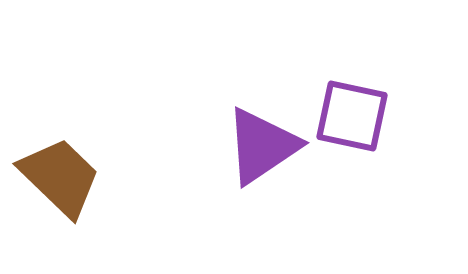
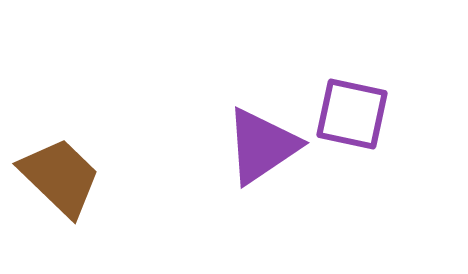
purple square: moved 2 px up
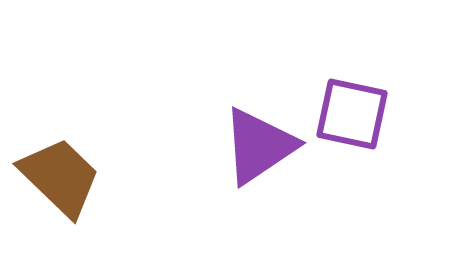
purple triangle: moved 3 px left
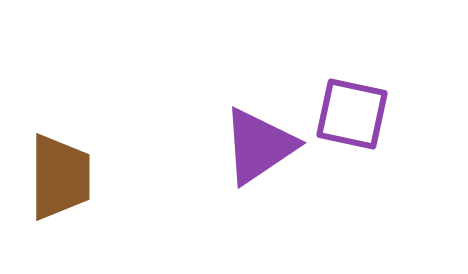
brown trapezoid: rotated 46 degrees clockwise
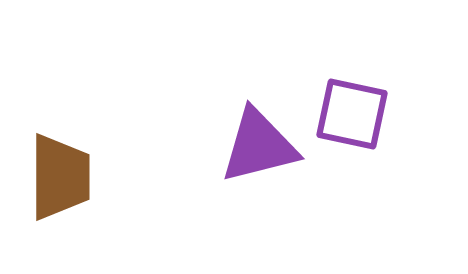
purple triangle: rotated 20 degrees clockwise
